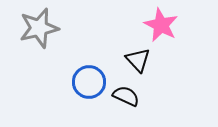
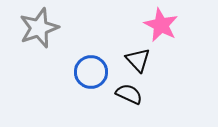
gray star: rotated 6 degrees counterclockwise
blue circle: moved 2 px right, 10 px up
black semicircle: moved 3 px right, 2 px up
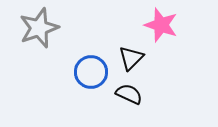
pink star: rotated 8 degrees counterclockwise
black triangle: moved 7 px left, 2 px up; rotated 28 degrees clockwise
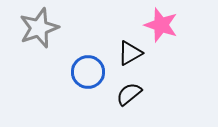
black triangle: moved 1 px left, 5 px up; rotated 16 degrees clockwise
blue circle: moved 3 px left
black semicircle: rotated 64 degrees counterclockwise
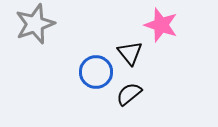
gray star: moved 4 px left, 4 px up
black triangle: rotated 40 degrees counterclockwise
blue circle: moved 8 px right
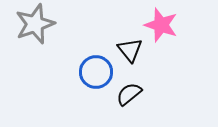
black triangle: moved 3 px up
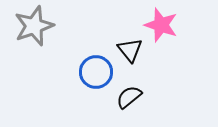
gray star: moved 1 px left, 2 px down
black semicircle: moved 3 px down
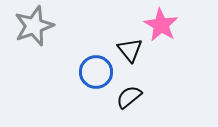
pink star: rotated 12 degrees clockwise
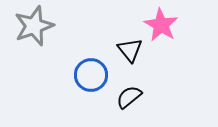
blue circle: moved 5 px left, 3 px down
